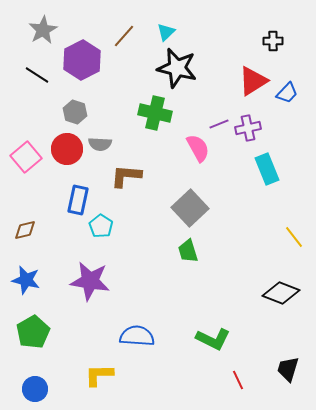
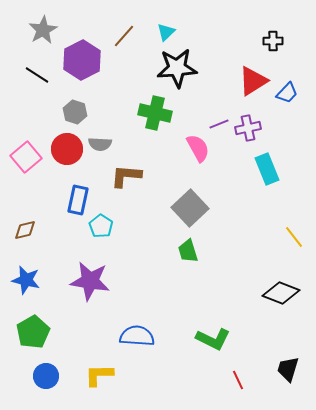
black star: rotated 18 degrees counterclockwise
blue circle: moved 11 px right, 13 px up
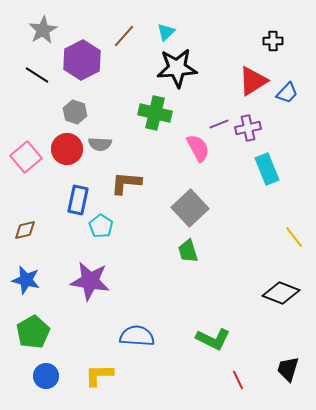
brown L-shape: moved 7 px down
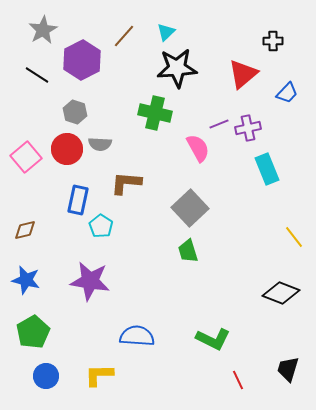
red triangle: moved 10 px left, 7 px up; rotated 8 degrees counterclockwise
